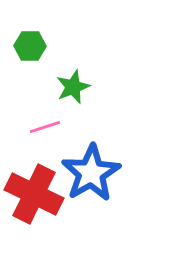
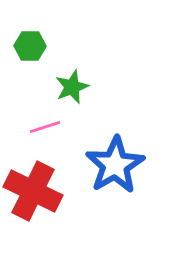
green star: moved 1 px left
blue star: moved 24 px right, 8 px up
red cross: moved 1 px left, 3 px up
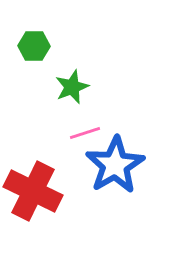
green hexagon: moved 4 px right
pink line: moved 40 px right, 6 px down
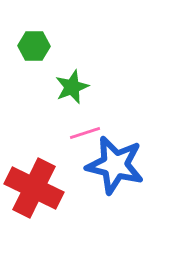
blue star: rotated 28 degrees counterclockwise
red cross: moved 1 px right, 3 px up
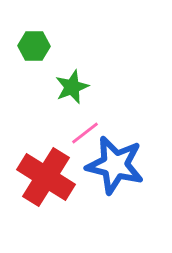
pink line: rotated 20 degrees counterclockwise
red cross: moved 12 px right, 11 px up; rotated 6 degrees clockwise
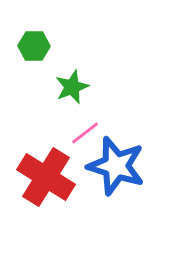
blue star: moved 1 px right, 1 px down; rotated 4 degrees clockwise
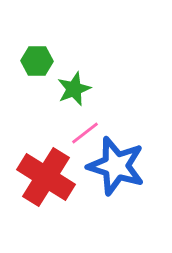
green hexagon: moved 3 px right, 15 px down
green star: moved 2 px right, 2 px down
